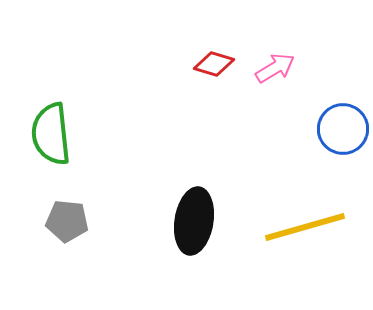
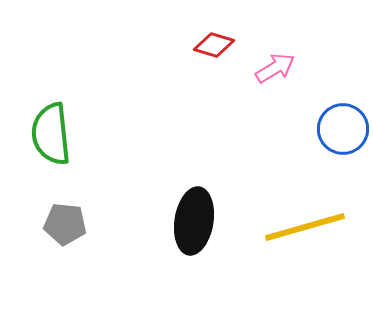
red diamond: moved 19 px up
gray pentagon: moved 2 px left, 3 px down
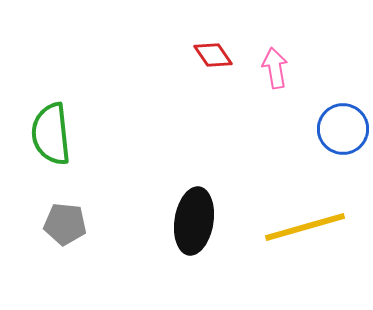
red diamond: moved 1 px left, 10 px down; rotated 39 degrees clockwise
pink arrow: rotated 69 degrees counterclockwise
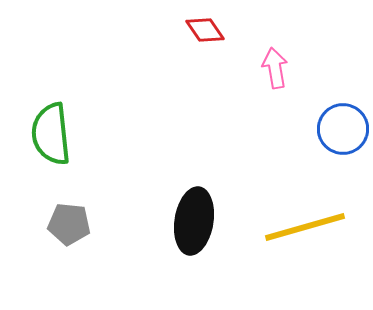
red diamond: moved 8 px left, 25 px up
gray pentagon: moved 4 px right
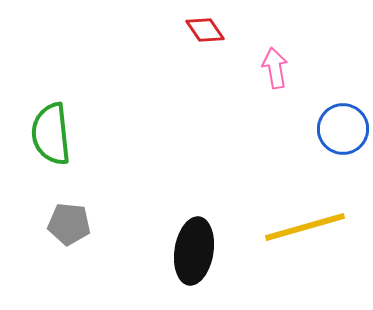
black ellipse: moved 30 px down
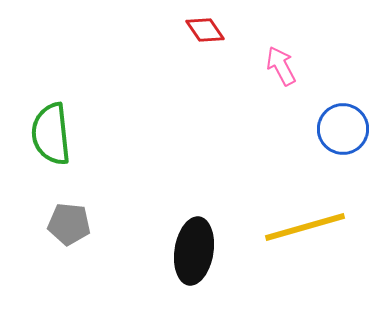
pink arrow: moved 6 px right, 2 px up; rotated 18 degrees counterclockwise
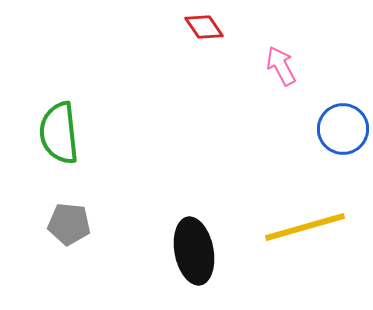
red diamond: moved 1 px left, 3 px up
green semicircle: moved 8 px right, 1 px up
black ellipse: rotated 20 degrees counterclockwise
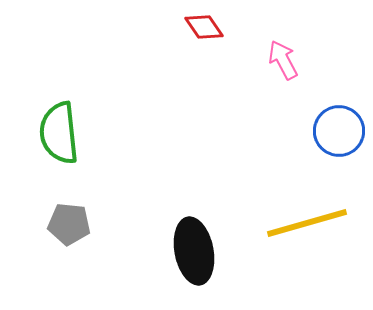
pink arrow: moved 2 px right, 6 px up
blue circle: moved 4 px left, 2 px down
yellow line: moved 2 px right, 4 px up
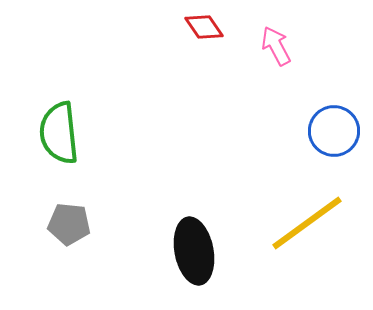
pink arrow: moved 7 px left, 14 px up
blue circle: moved 5 px left
yellow line: rotated 20 degrees counterclockwise
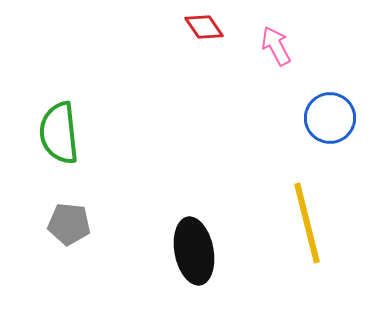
blue circle: moved 4 px left, 13 px up
yellow line: rotated 68 degrees counterclockwise
